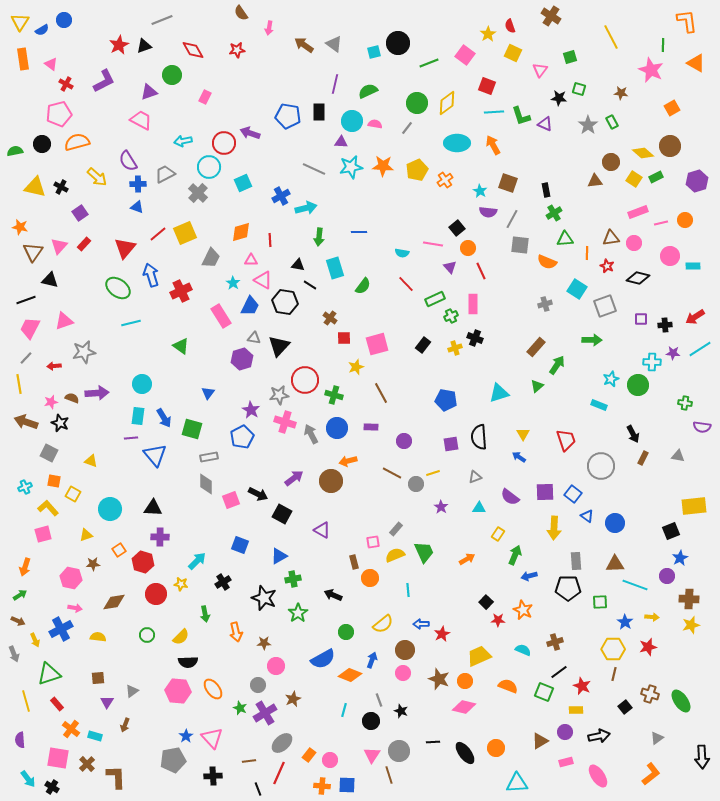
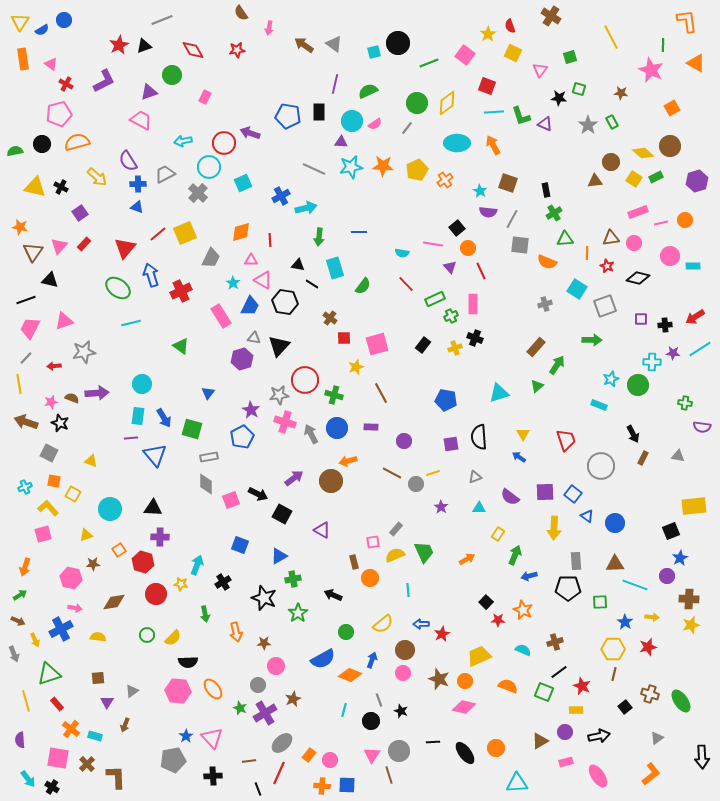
pink semicircle at (375, 124): rotated 136 degrees clockwise
black line at (310, 285): moved 2 px right, 1 px up
cyan arrow at (197, 561): moved 4 px down; rotated 24 degrees counterclockwise
yellow semicircle at (181, 637): moved 8 px left, 1 px down
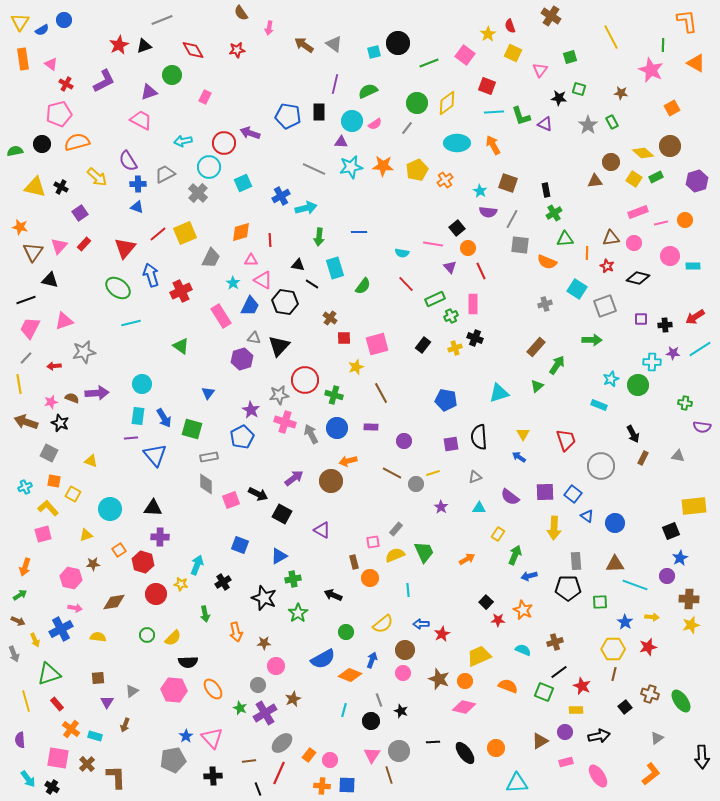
pink hexagon at (178, 691): moved 4 px left, 1 px up
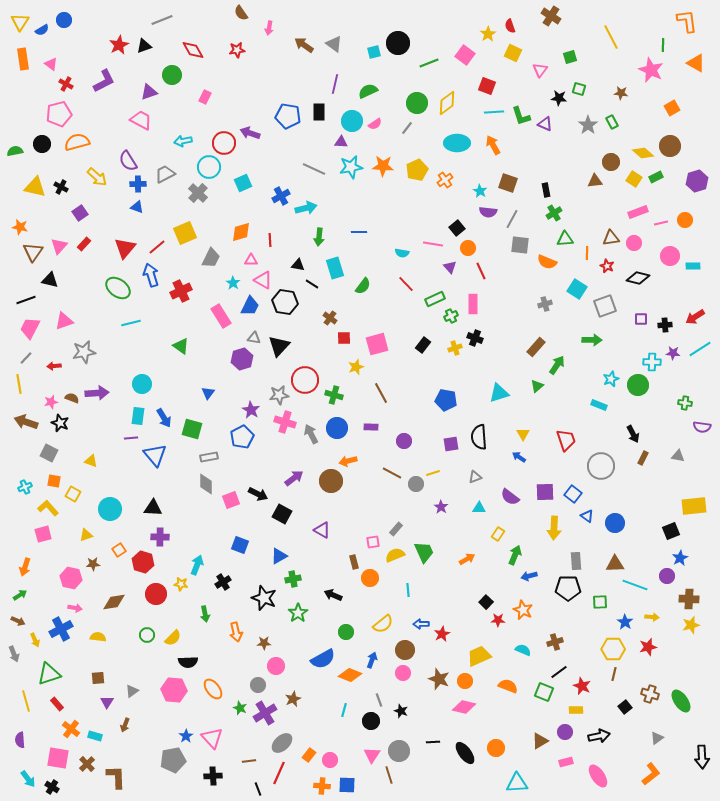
red line at (158, 234): moved 1 px left, 13 px down
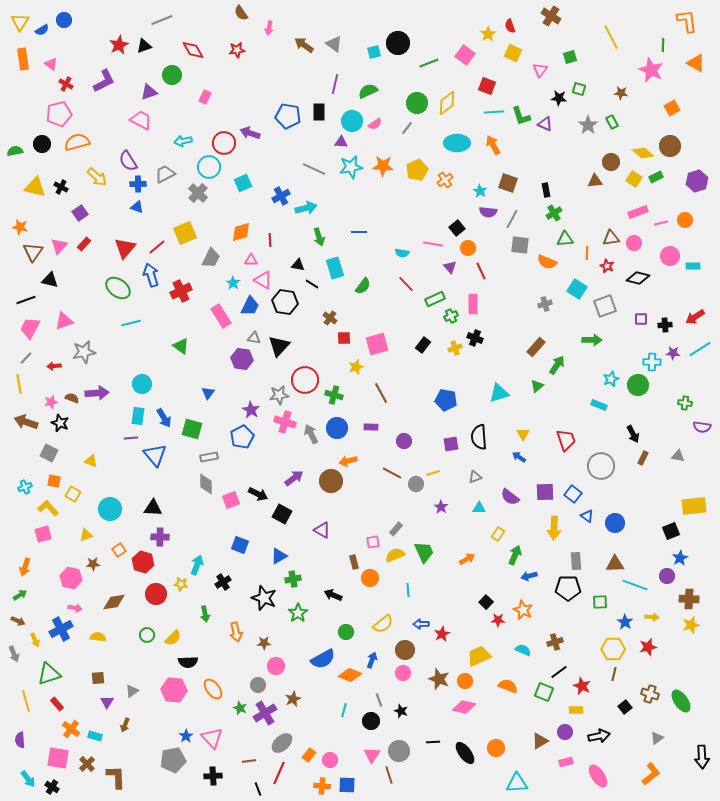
green arrow at (319, 237): rotated 24 degrees counterclockwise
purple hexagon at (242, 359): rotated 25 degrees clockwise
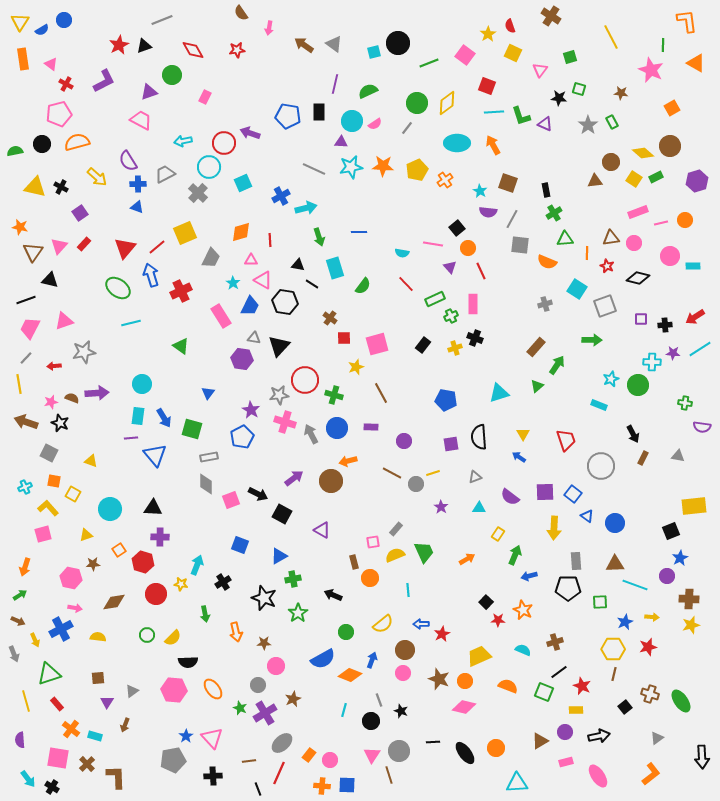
blue star at (625, 622): rotated 14 degrees clockwise
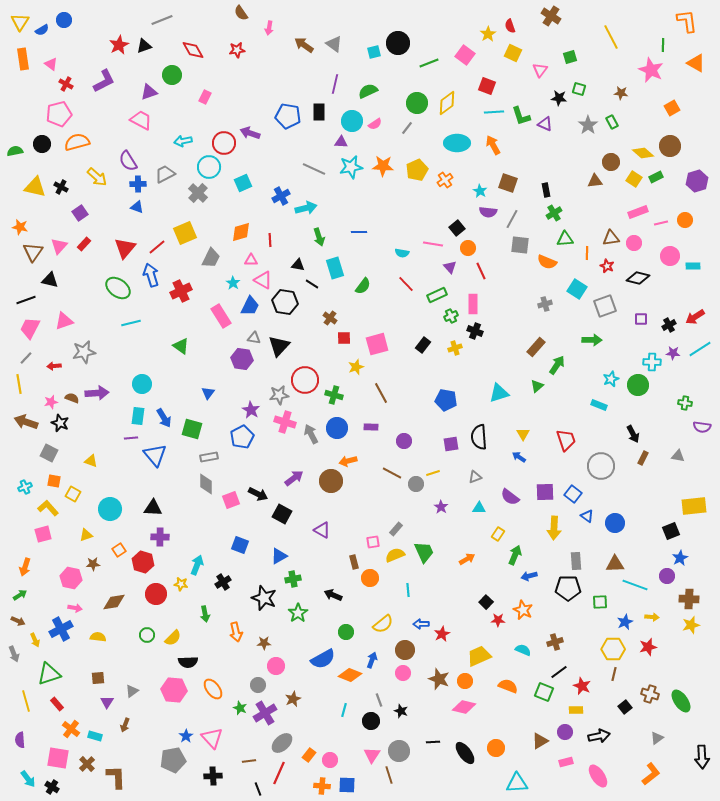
green rectangle at (435, 299): moved 2 px right, 4 px up
black cross at (665, 325): moved 4 px right; rotated 24 degrees counterclockwise
black cross at (475, 338): moved 7 px up
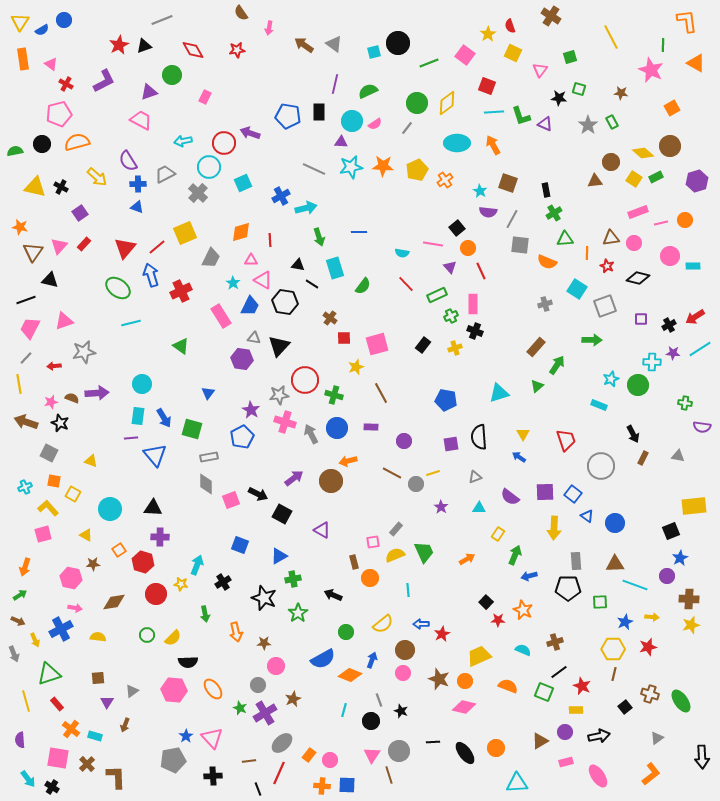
yellow triangle at (86, 535): rotated 48 degrees clockwise
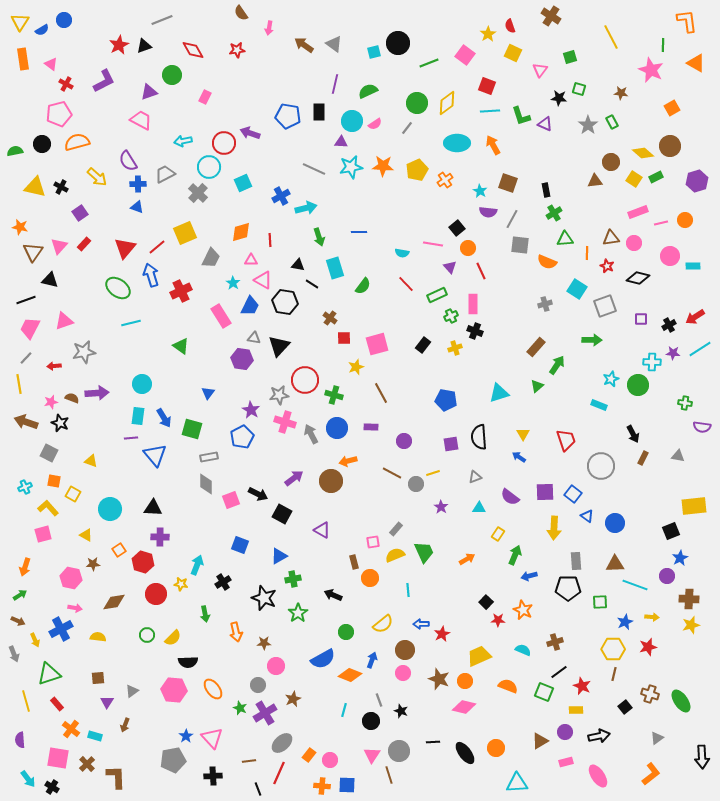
cyan line at (494, 112): moved 4 px left, 1 px up
